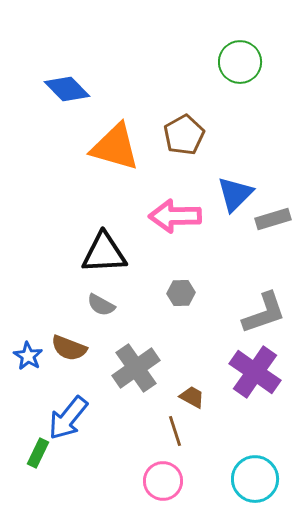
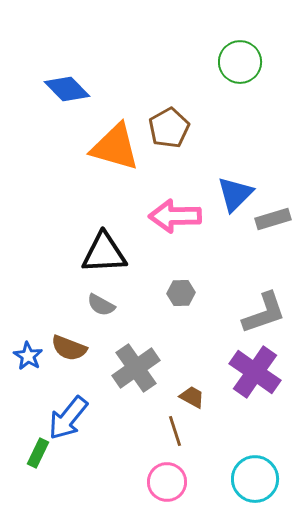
brown pentagon: moved 15 px left, 7 px up
pink circle: moved 4 px right, 1 px down
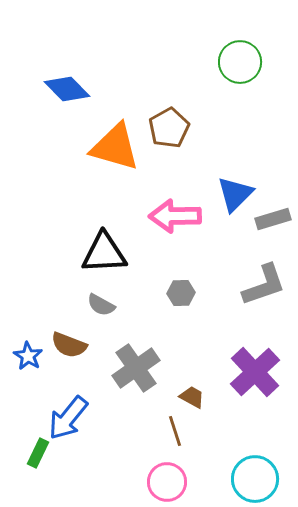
gray L-shape: moved 28 px up
brown semicircle: moved 3 px up
purple cross: rotated 12 degrees clockwise
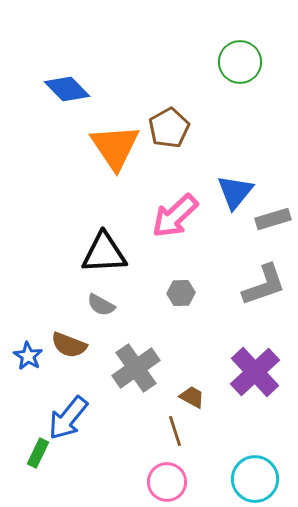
orange triangle: rotated 40 degrees clockwise
blue triangle: moved 2 px up; rotated 6 degrees counterclockwise
pink arrow: rotated 42 degrees counterclockwise
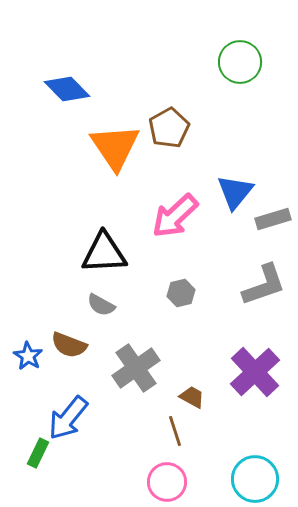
gray hexagon: rotated 12 degrees counterclockwise
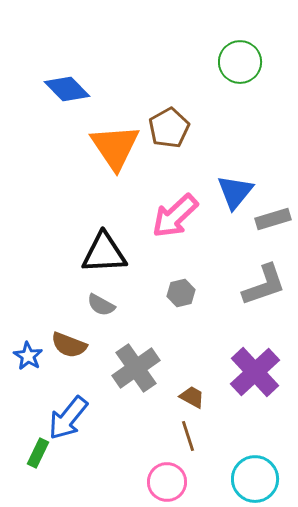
brown line: moved 13 px right, 5 px down
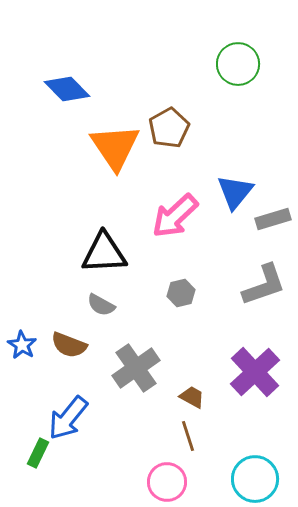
green circle: moved 2 px left, 2 px down
blue star: moved 6 px left, 11 px up
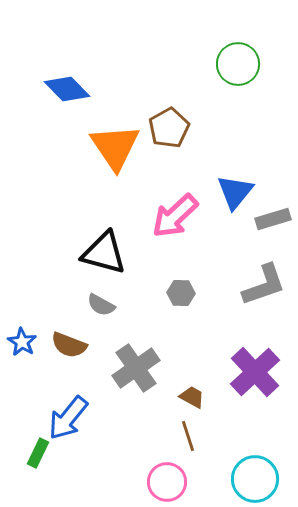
black triangle: rotated 18 degrees clockwise
gray hexagon: rotated 16 degrees clockwise
blue star: moved 3 px up
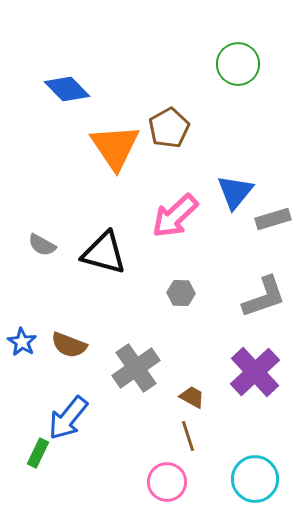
gray L-shape: moved 12 px down
gray semicircle: moved 59 px left, 60 px up
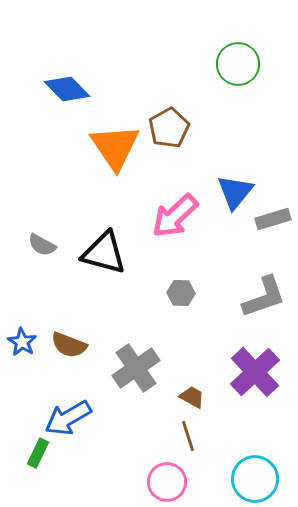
blue arrow: rotated 21 degrees clockwise
